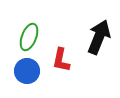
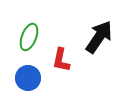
black arrow: rotated 12 degrees clockwise
blue circle: moved 1 px right, 7 px down
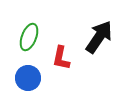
red L-shape: moved 2 px up
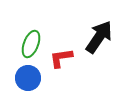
green ellipse: moved 2 px right, 7 px down
red L-shape: rotated 70 degrees clockwise
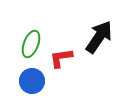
blue circle: moved 4 px right, 3 px down
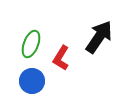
red L-shape: rotated 50 degrees counterclockwise
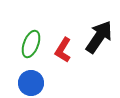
red L-shape: moved 2 px right, 8 px up
blue circle: moved 1 px left, 2 px down
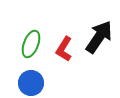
red L-shape: moved 1 px right, 1 px up
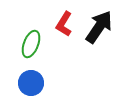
black arrow: moved 10 px up
red L-shape: moved 25 px up
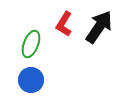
blue circle: moved 3 px up
